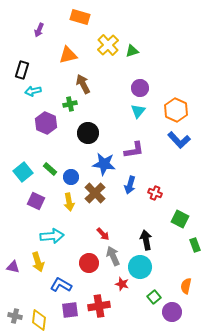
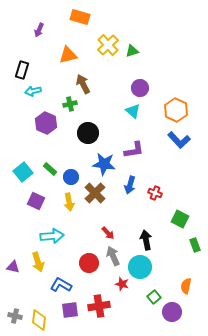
cyan triangle at (138, 111): moved 5 px left; rotated 28 degrees counterclockwise
red arrow at (103, 234): moved 5 px right, 1 px up
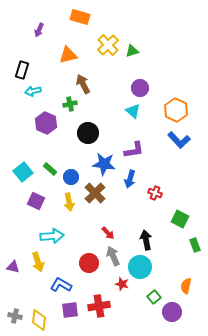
blue arrow at (130, 185): moved 6 px up
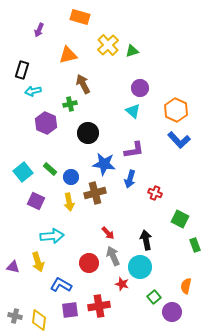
brown cross at (95, 193): rotated 30 degrees clockwise
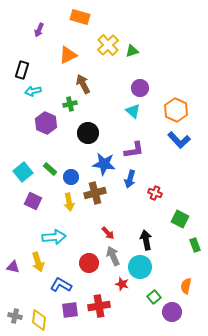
orange triangle at (68, 55): rotated 12 degrees counterclockwise
purple square at (36, 201): moved 3 px left
cyan arrow at (52, 236): moved 2 px right, 1 px down
